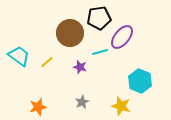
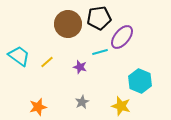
brown circle: moved 2 px left, 9 px up
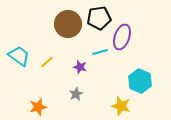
purple ellipse: rotated 20 degrees counterclockwise
gray star: moved 6 px left, 8 px up
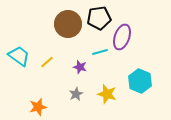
yellow star: moved 14 px left, 12 px up
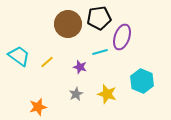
cyan hexagon: moved 2 px right
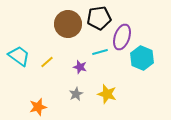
cyan hexagon: moved 23 px up
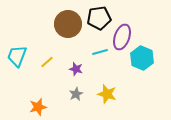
cyan trapezoid: moved 2 px left; rotated 105 degrees counterclockwise
purple star: moved 4 px left, 2 px down
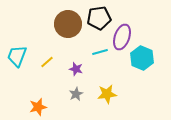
yellow star: rotated 24 degrees counterclockwise
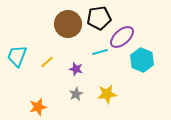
purple ellipse: rotated 30 degrees clockwise
cyan hexagon: moved 2 px down
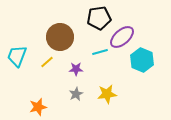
brown circle: moved 8 px left, 13 px down
purple star: rotated 16 degrees counterclockwise
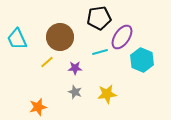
purple ellipse: rotated 15 degrees counterclockwise
cyan trapezoid: moved 17 px up; rotated 45 degrees counterclockwise
purple star: moved 1 px left, 1 px up
gray star: moved 1 px left, 2 px up; rotated 24 degrees counterclockwise
